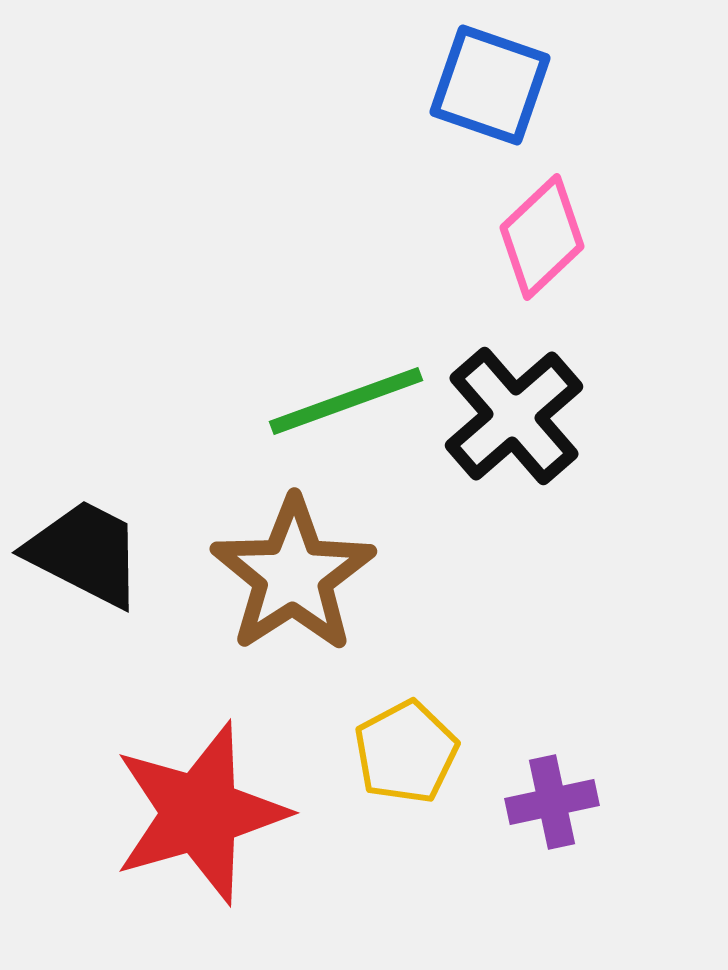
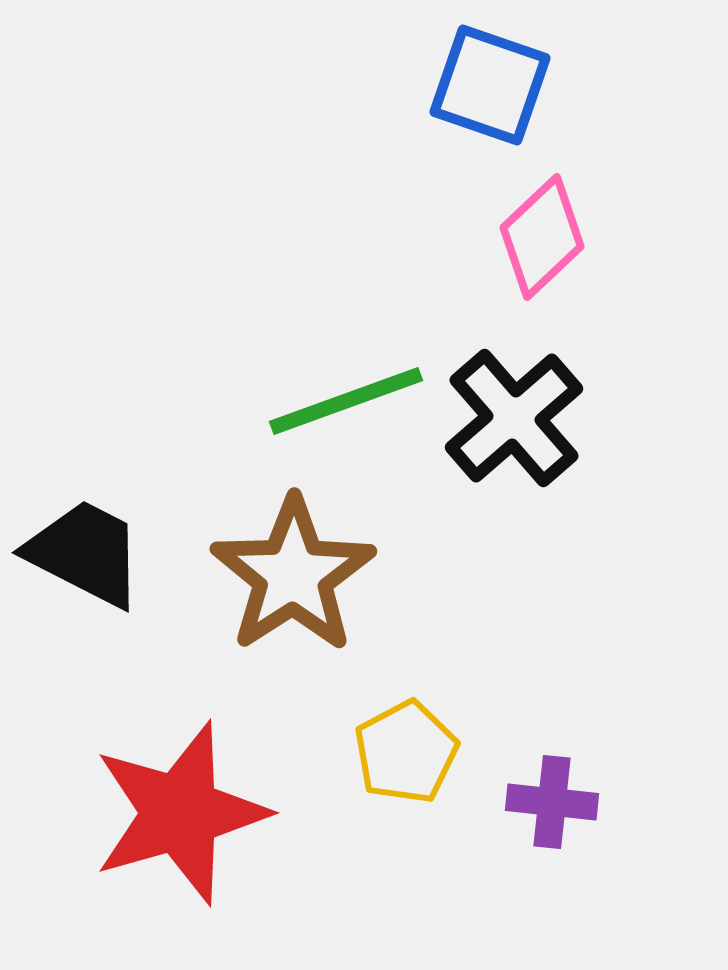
black cross: moved 2 px down
purple cross: rotated 18 degrees clockwise
red star: moved 20 px left
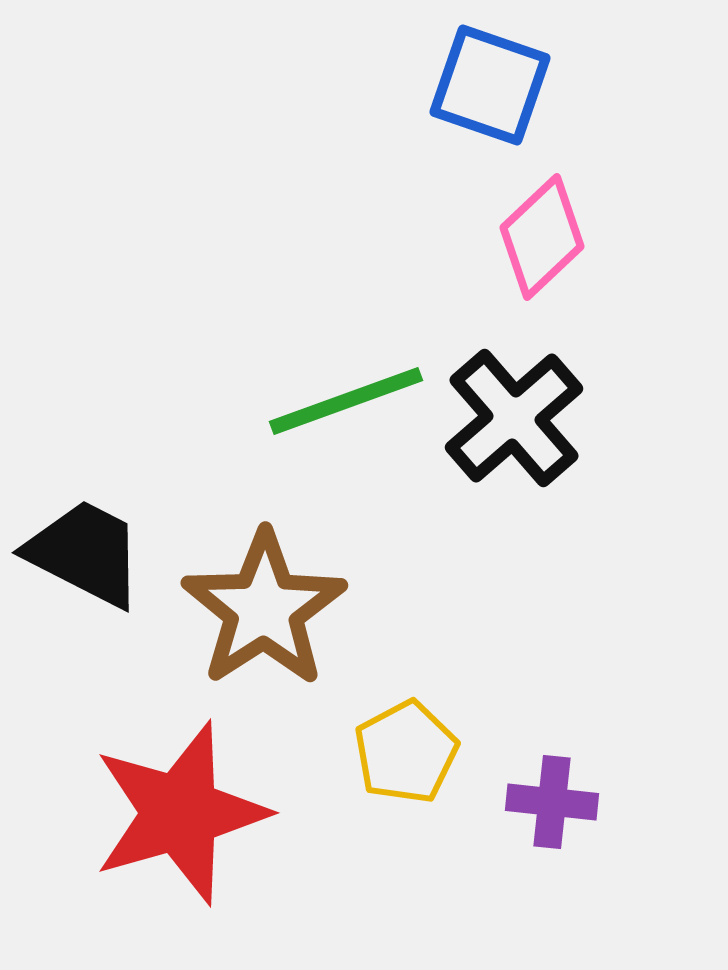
brown star: moved 29 px left, 34 px down
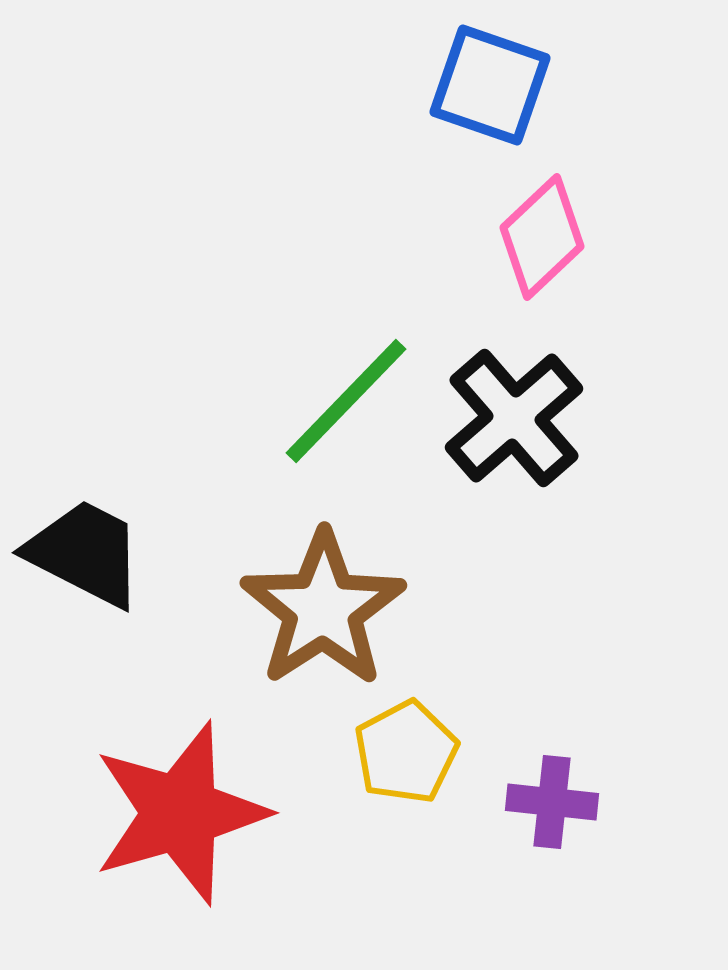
green line: rotated 26 degrees counterclockwise
brown star: moved 59 px right
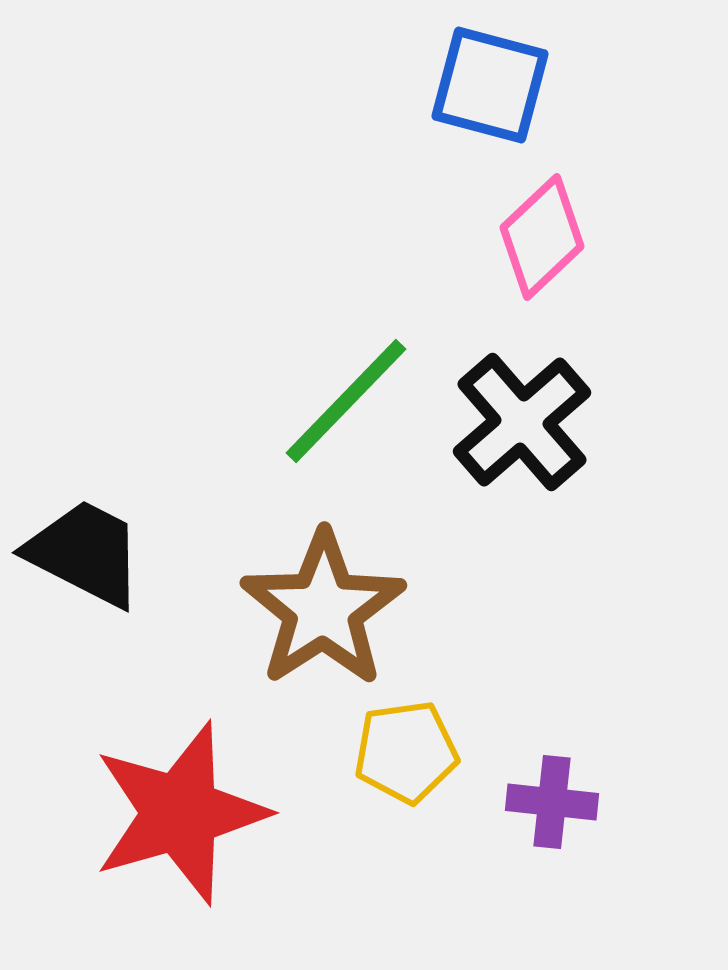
blue square: rotated 4 degrees counterclockwise
black cross: moved 8 px right, 4 px down
yellow pentagon: rotated 20 degrees clockwise
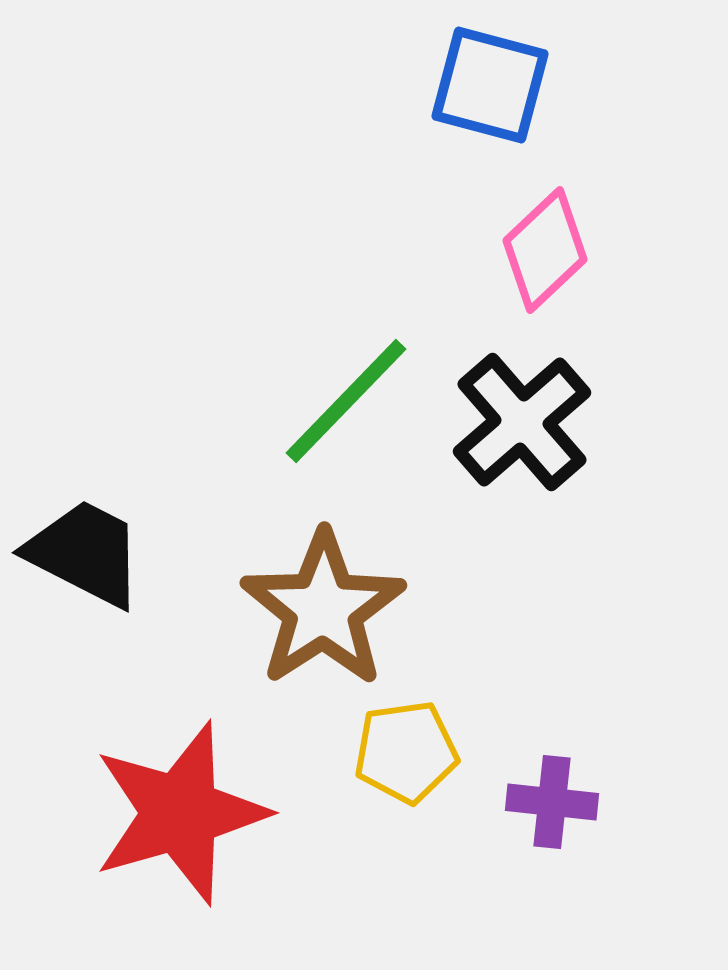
pink diamond: moved 3 px right, 13 px down
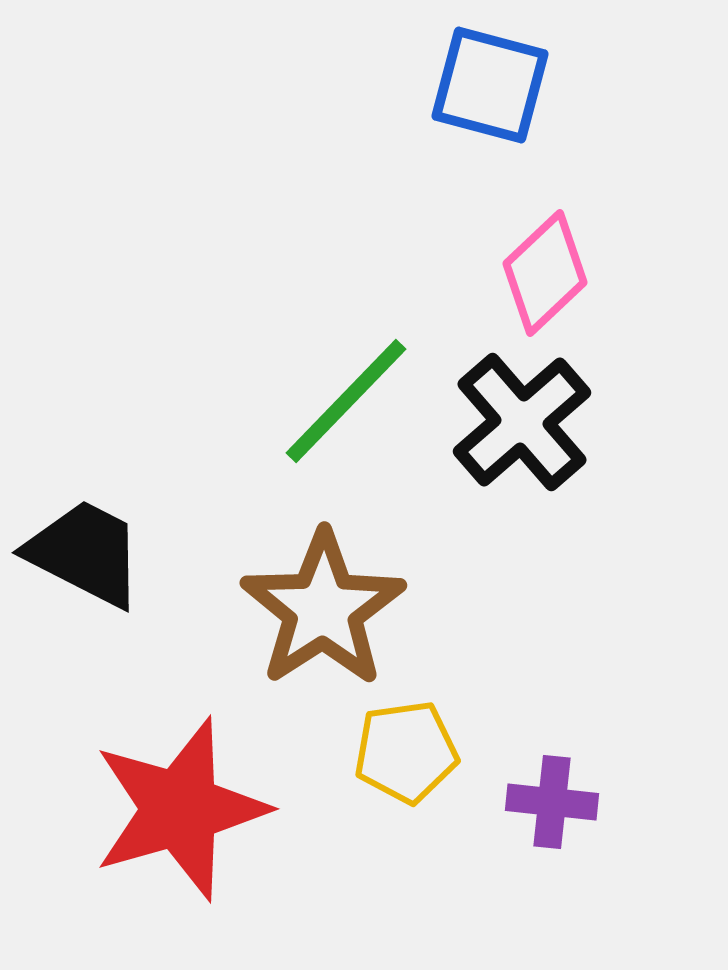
pink diamond: moved 23 px down
red star: moved 4 px up
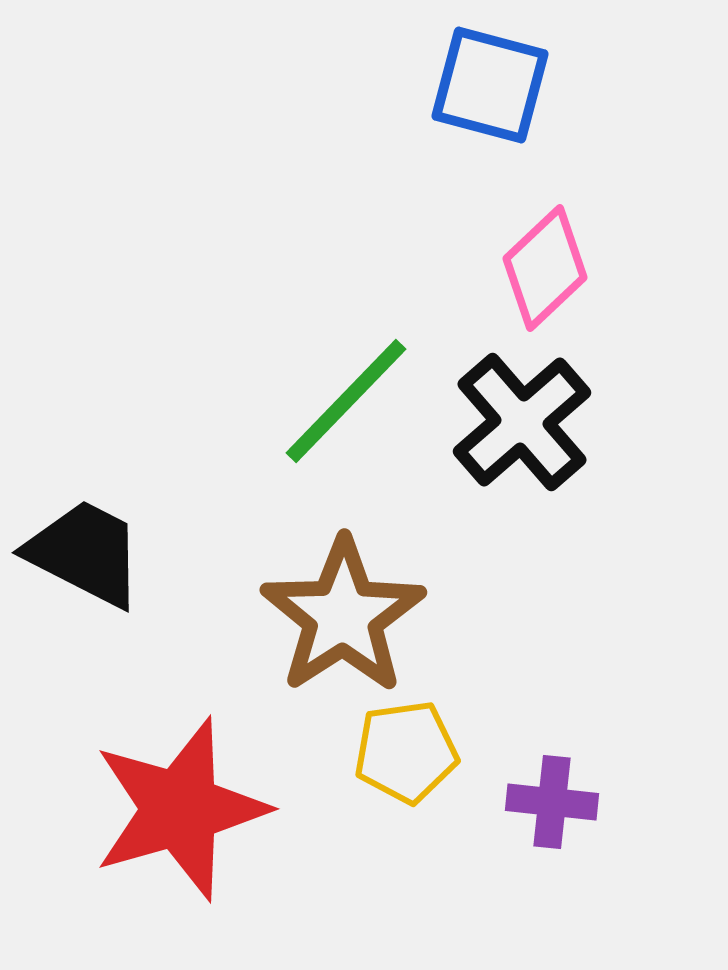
pink diamond: moved 5 px up
brown star: moved 20 px right, 7 px down
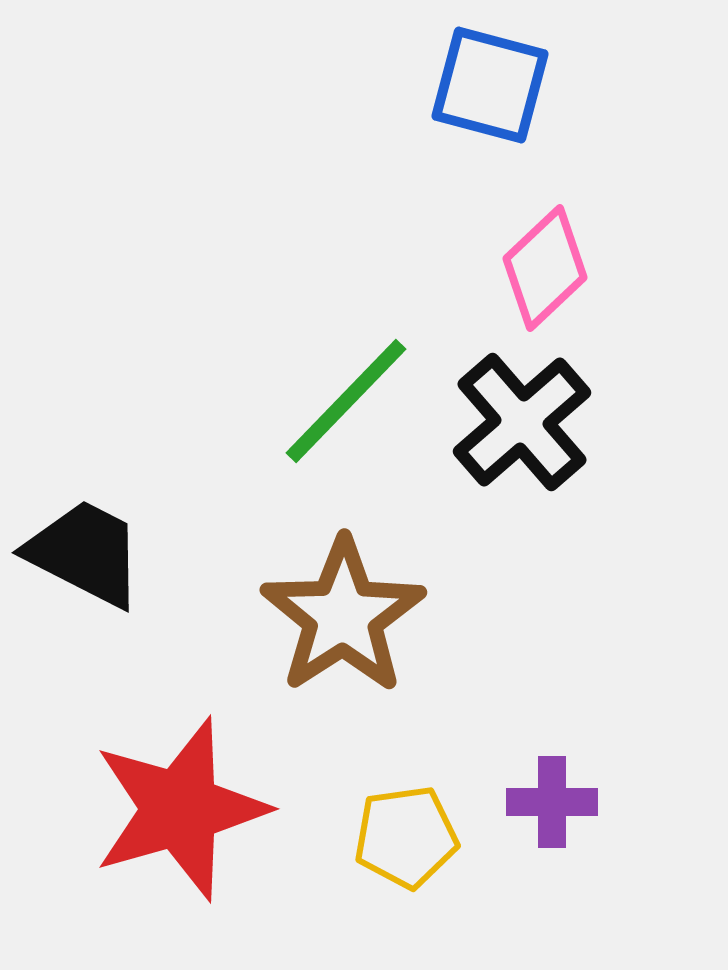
yellow pentagon: moved 85 px down
purple cross: rotated 6 degrees counterclockwise
